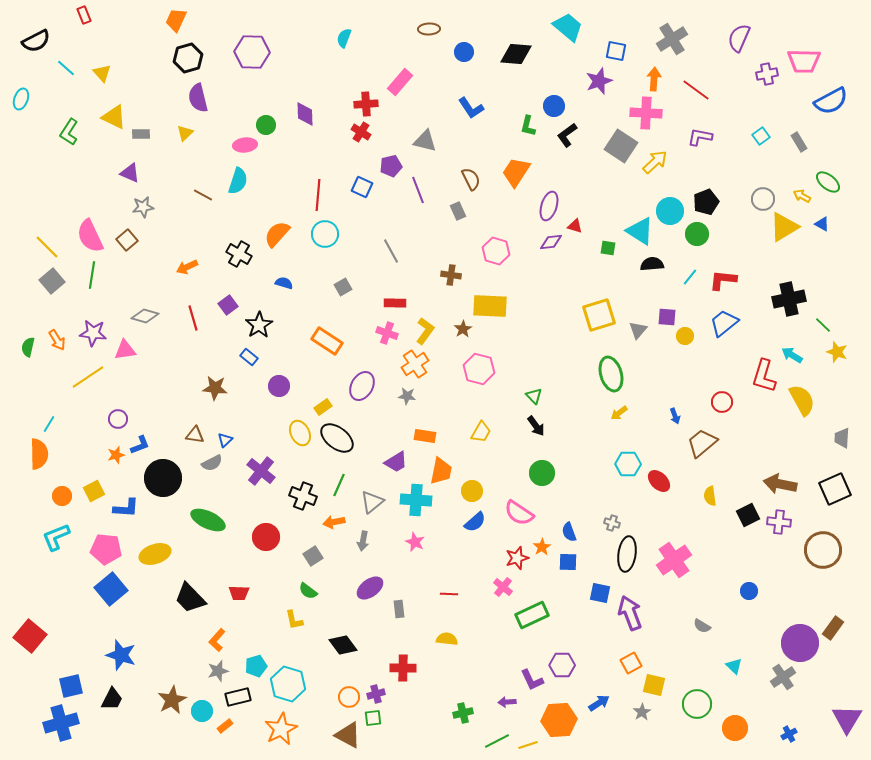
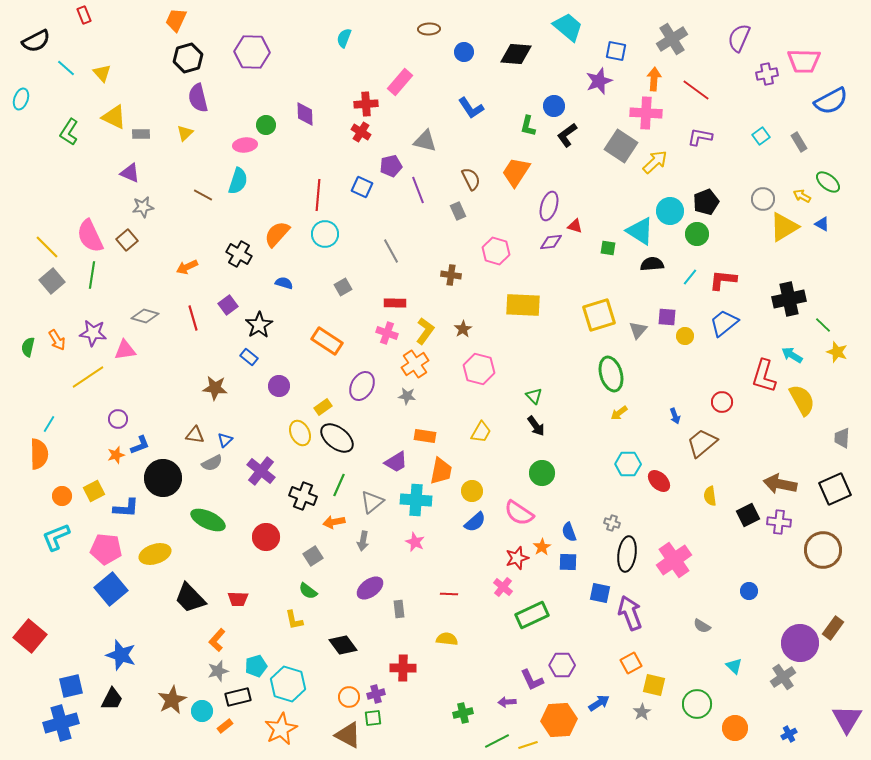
yellow rectangle at (490, 306): moved 33 px right, 1 px up
red trapezoid at (239, 593): moved 1 px left, 6 px down
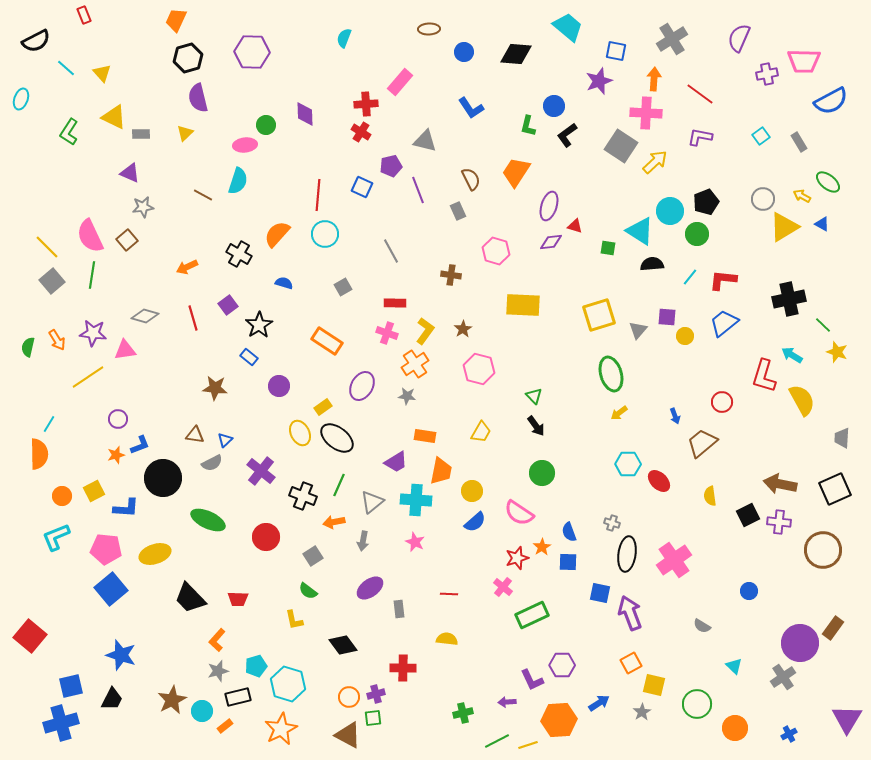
red line at (696, 90): moved 4 px right, 4 px down
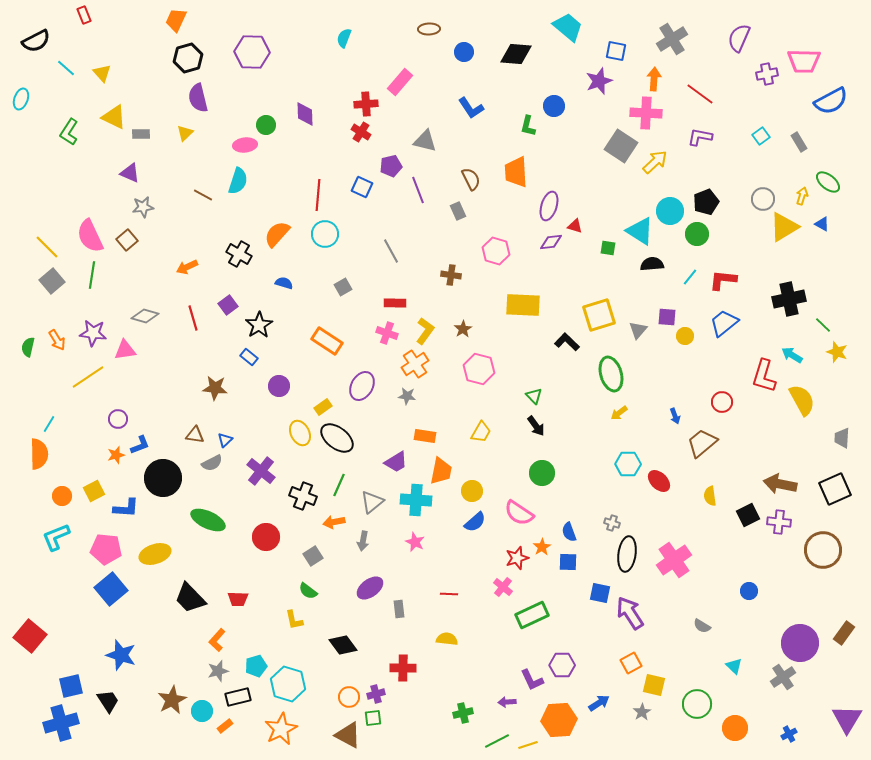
black L-shape at (567, 135): moved 207 px down; rotated 80 degrees clockwise
orange trapezoid at (516, 172): rotated 36 degrees counterclockwise
yellow arrow at (802, 196): rotated 78 degrees clockwise
purple arrow at (630, 613): rotated 12 degrees counterclockwise
brown rectangle at (833, 628): moved 11 px right, 5 px down
black trapezoid at (112, 699): moved 4 px left, 2 px down; rotated 60 degrees counterclockwise
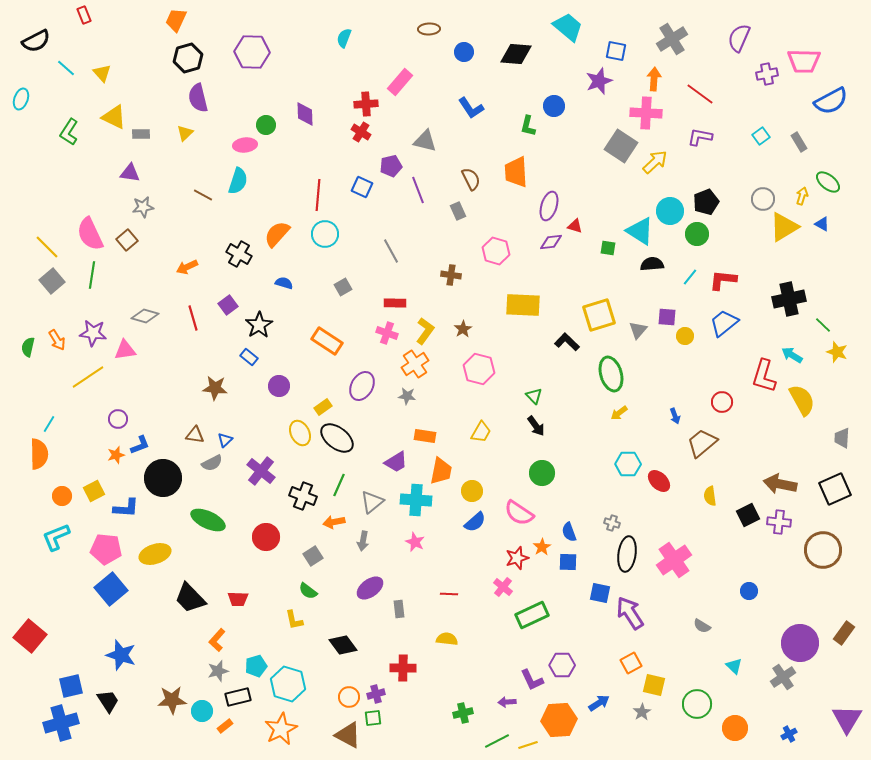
purple triangle at (130, 173): rotated 15 degrees counterclockwise
pink semicircle at (90, 236): moved 2 px up
brown star at (172, 700): rotated 24 degrees clockwise
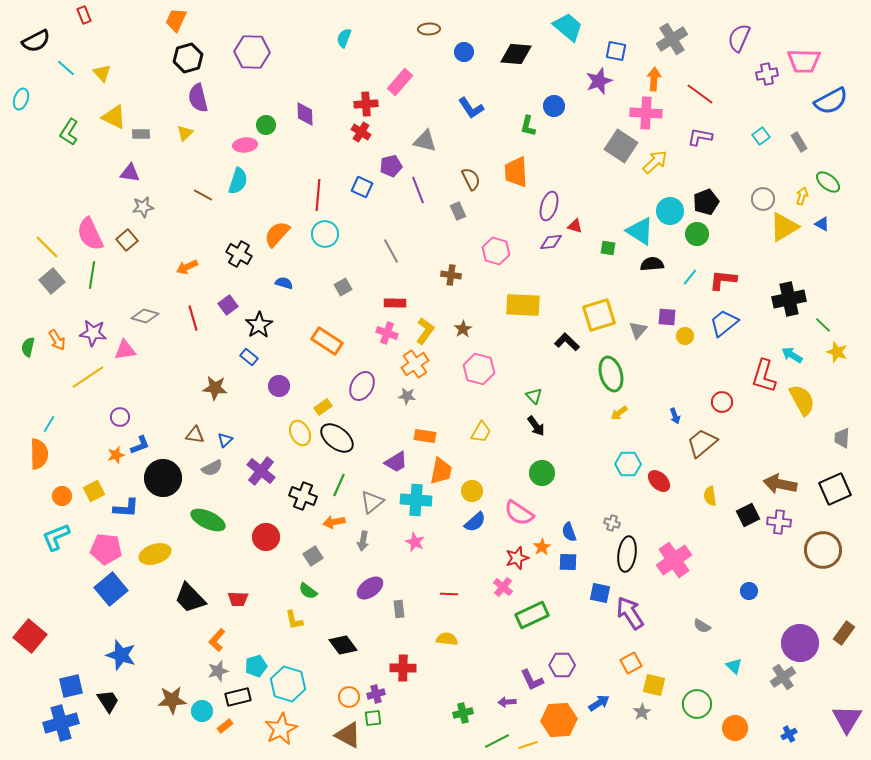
purple circle at (118, 419): moved 2 px right, 2 px up
gray semicircle at (212, 463): moved 5 px down
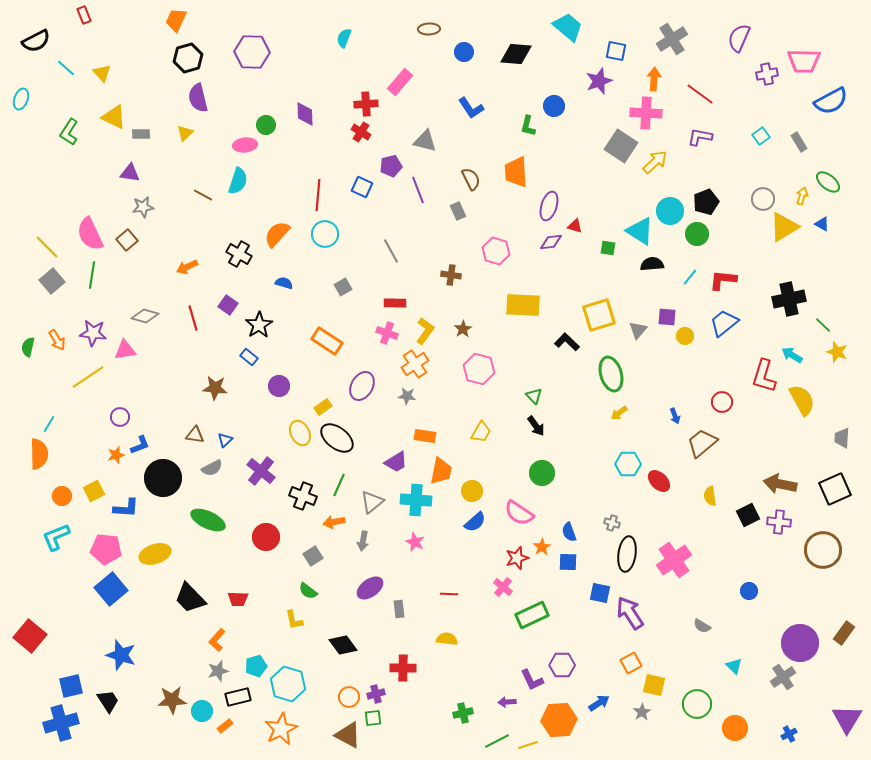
purple square at (228, 305): rotated 18 degrees counterclockwise
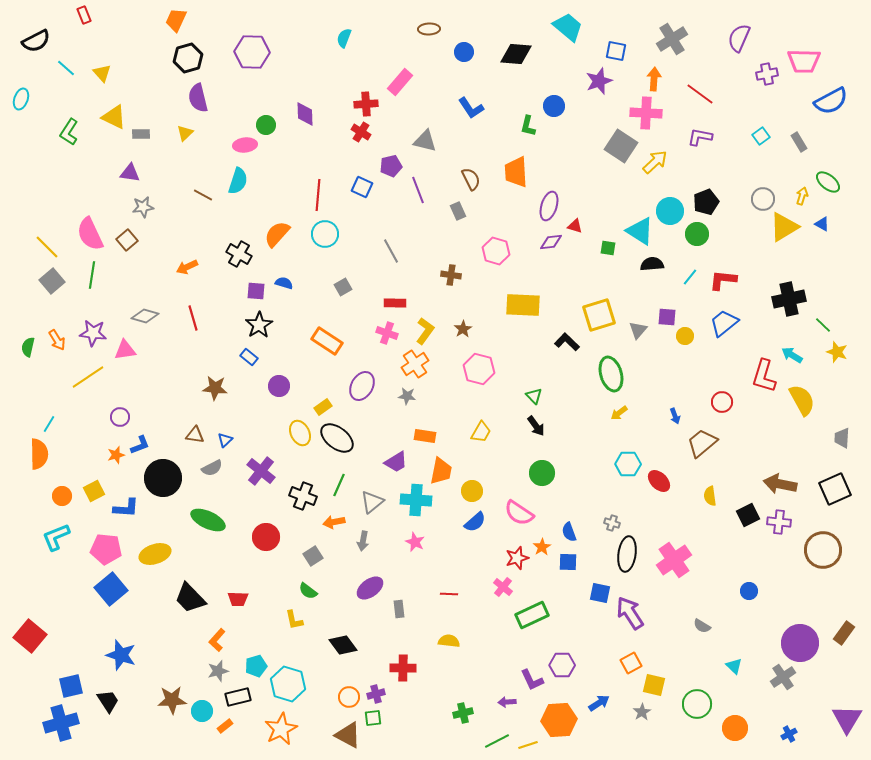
purple square at (228, 305): moved 28 px right, 14 px up; rotated 30 degrees counterclockwise
yellow semicircle at (447, 639): moved 2 px right, 2 px down
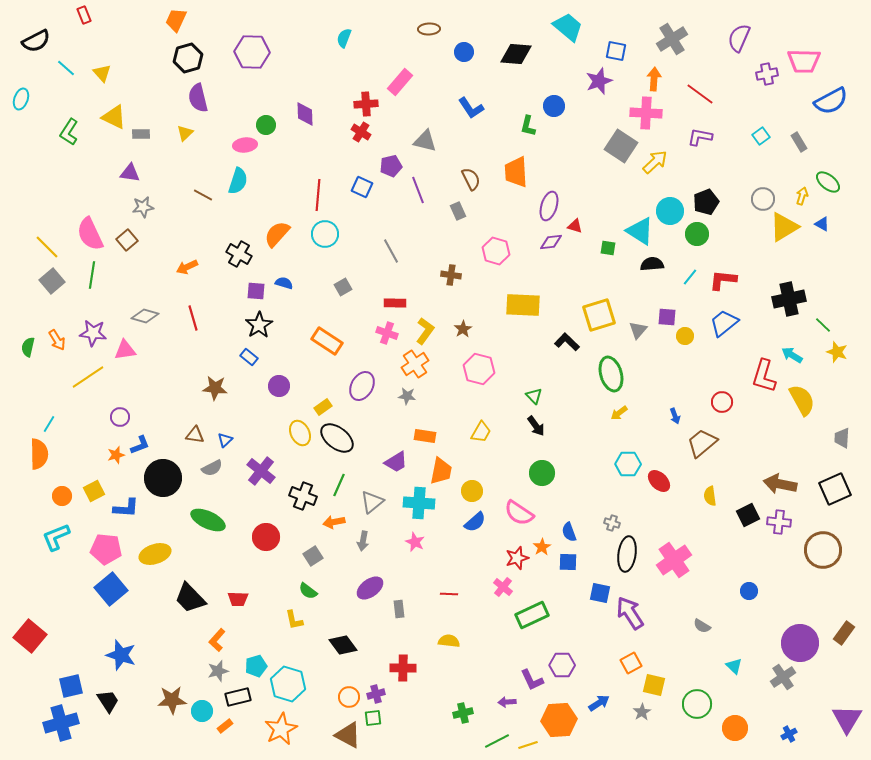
cyan cross at (416, 500): moved 3 px right, 3 px down
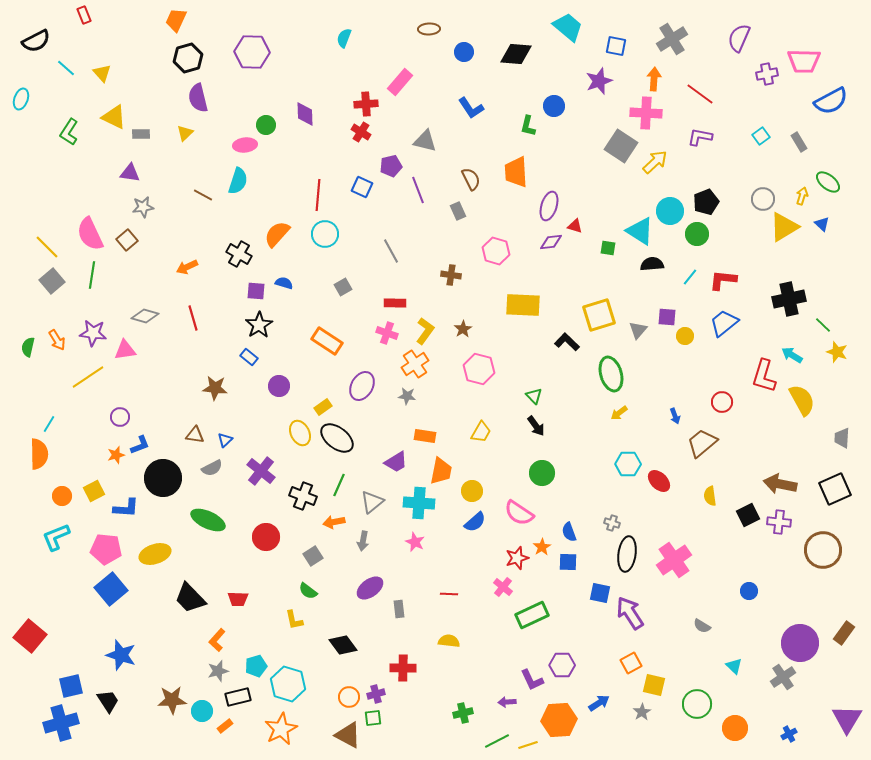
blue square at (616, 51): moved 5 px up
blue triangle at (822, 224): rotated 14 degrees clockwise
